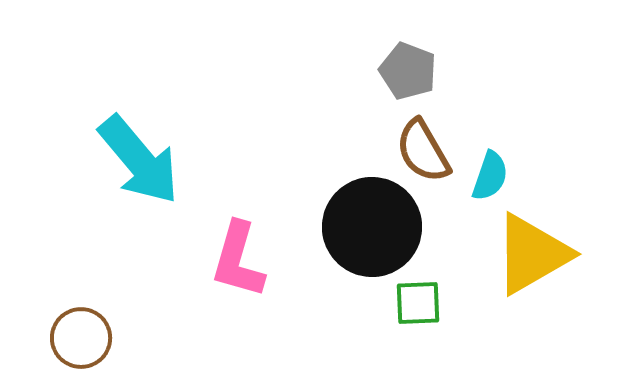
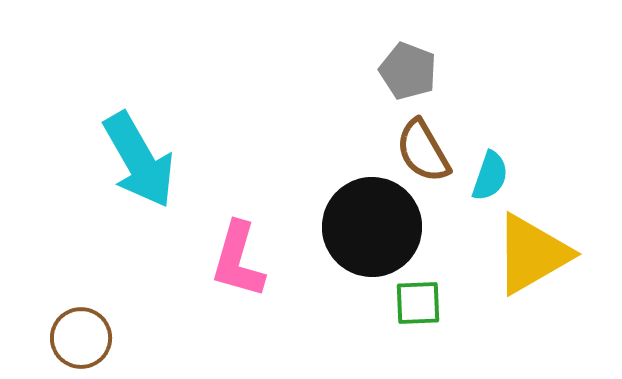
cyan arrow: rotated 10 degrees clockwise
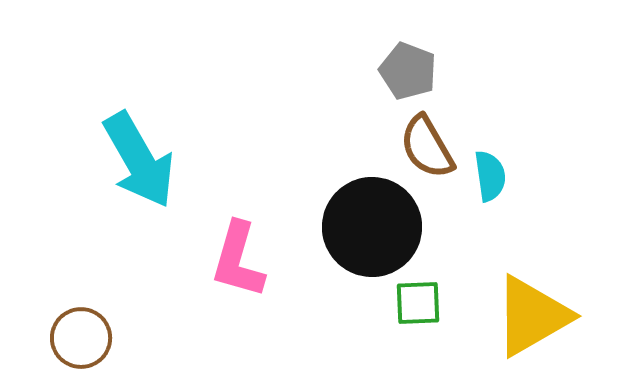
brown semicircle: moved 4 px right, 4 px up
cyan semicircle: rotated 27 degrees counterclockwise
yellow triangle: moved 62 px down
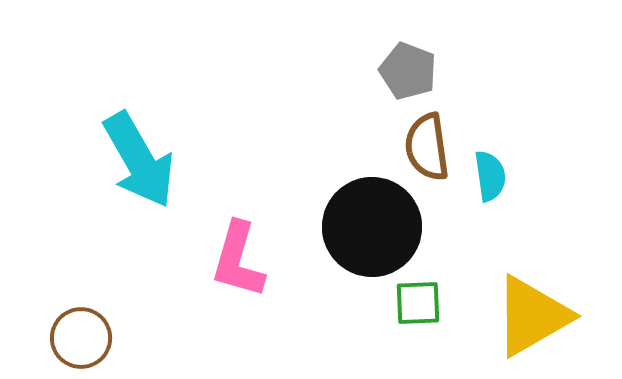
brown semicircle: rotated 22 degrees clockwise
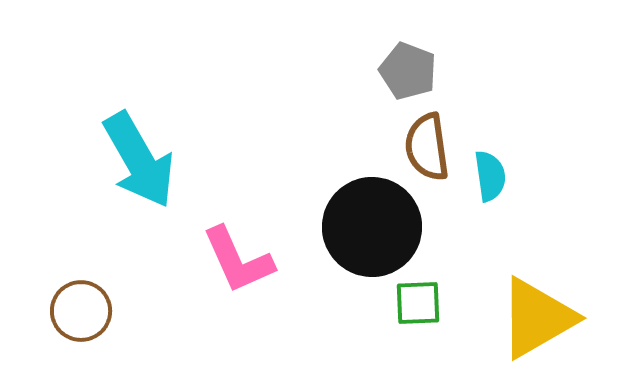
pink L-shape: rotated 40 degrees counterclockwise
yellow triangle: moved 5 px right, 2 px down
brown circle: moved 27 px up
